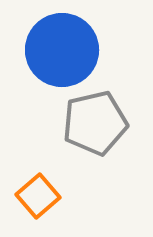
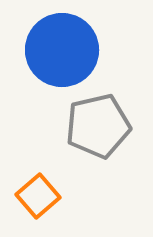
gray pentagon: moved 3 px right, 3 px down
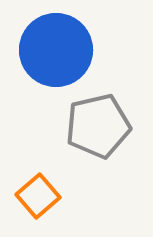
blue circle: moved 6 px left
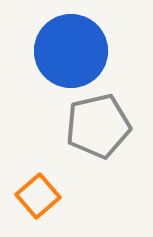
blue circle: moved 15 px right, 1 px down
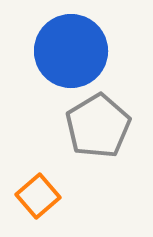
gray pentagon: rotated 18 degrees counterclockwise
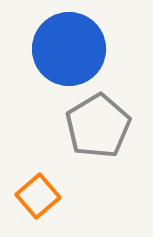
blue circle: moved 2 px left, 2 px up
